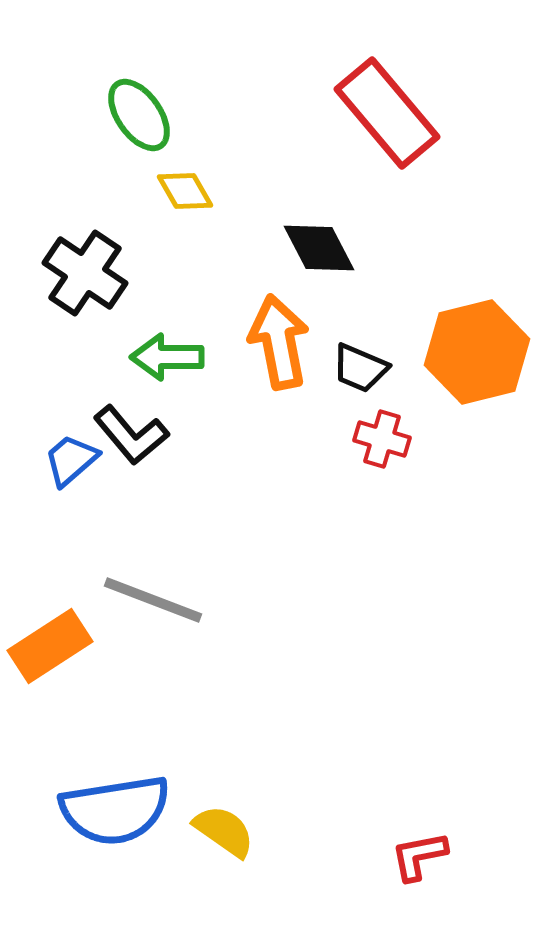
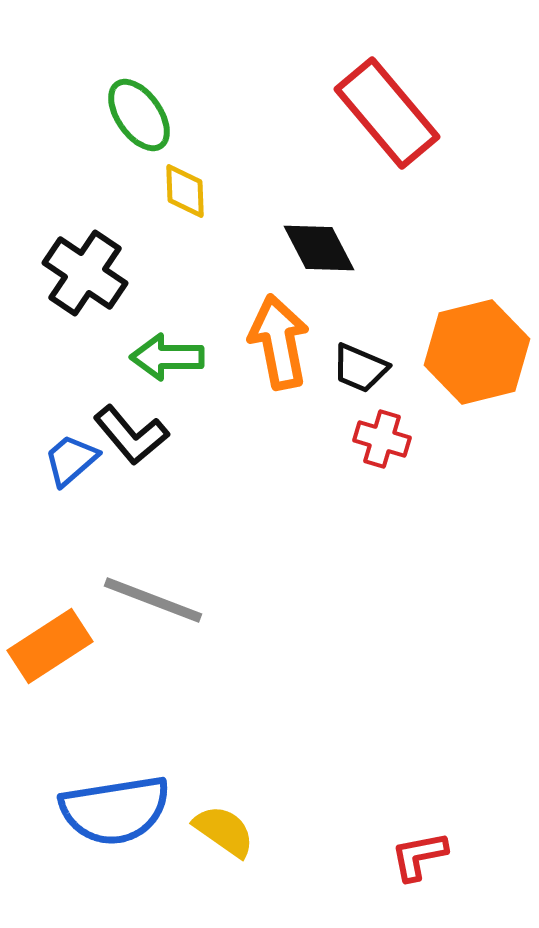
yellow diamond: rotated 28 degrees clockwise
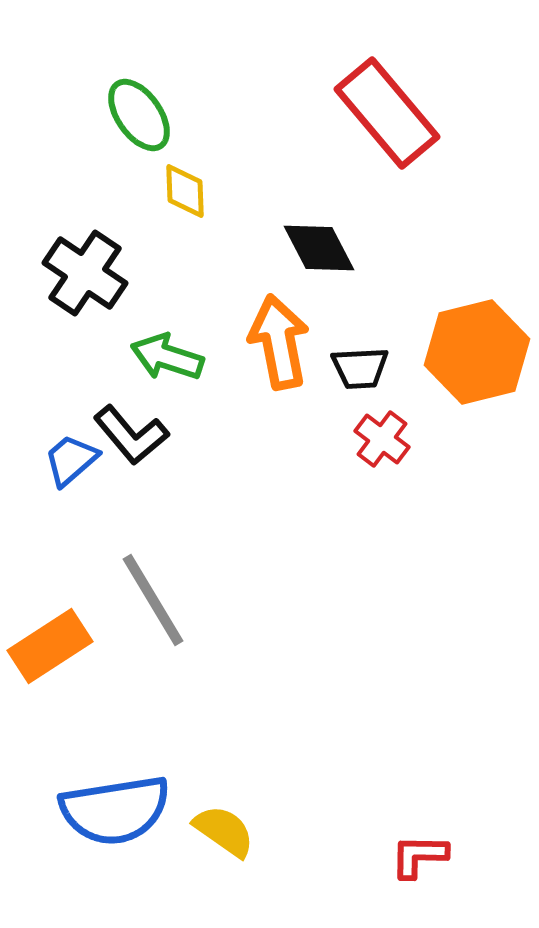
green arrow: rotated 18 degrees clockwise
black trapezoid: rotated 26 degrees counterclockwise
red cross: rotated 20 degrees clockwise
gray line: rotated 38 degrees clockwise
red L-shape: rotated 12 degrees clockwise
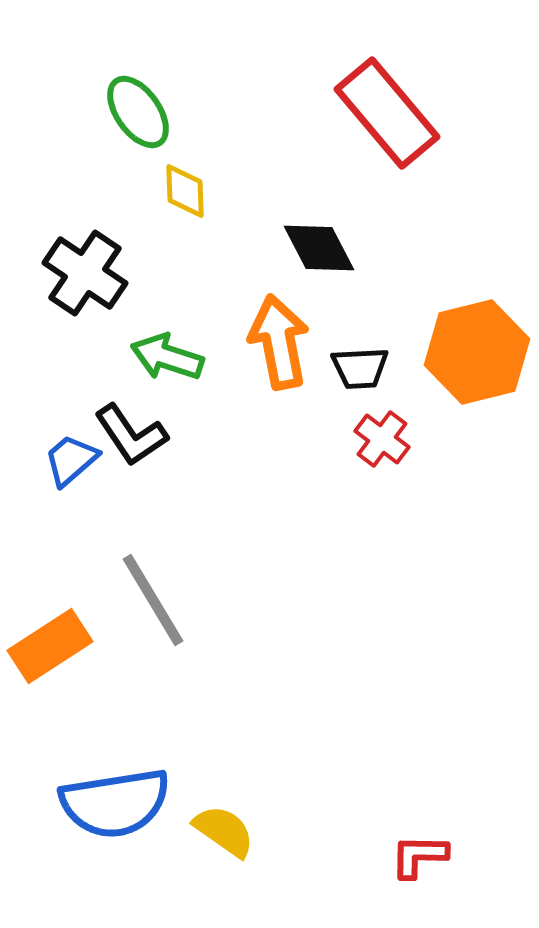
green ellipse: moved 1 px left, 3 px up
black L-shape: rotated 6 degrees clockwise
blue semicircle: moved 7 px up
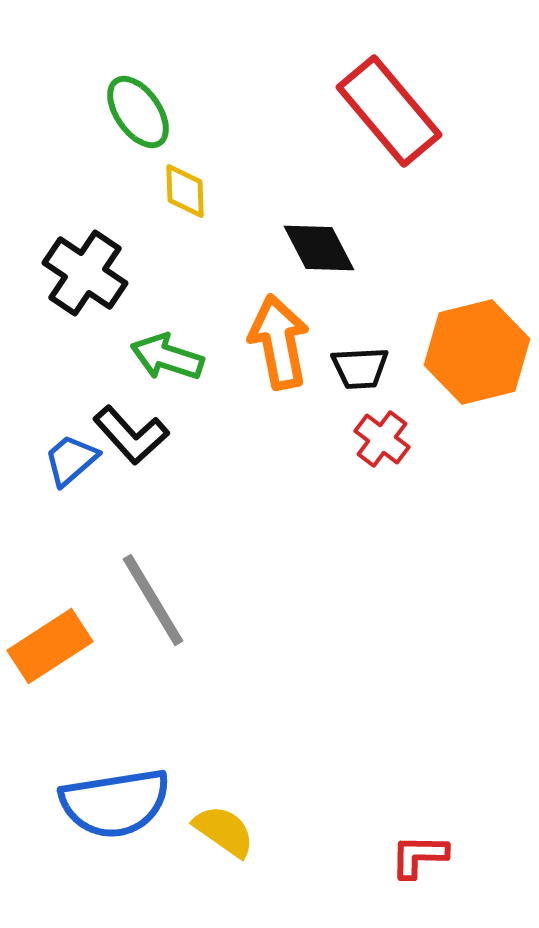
red rectangle: moved 2 px right, 2 px up
black L-shape: rotated 8 degrees counterclockwise
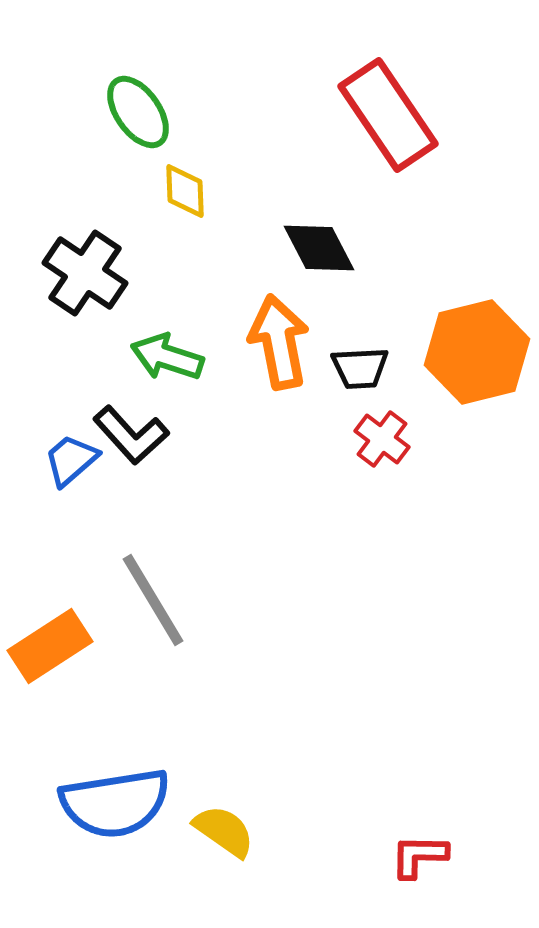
red rectangle: moved 1 px left, 4 px down; rotated 6 degrees clockwise
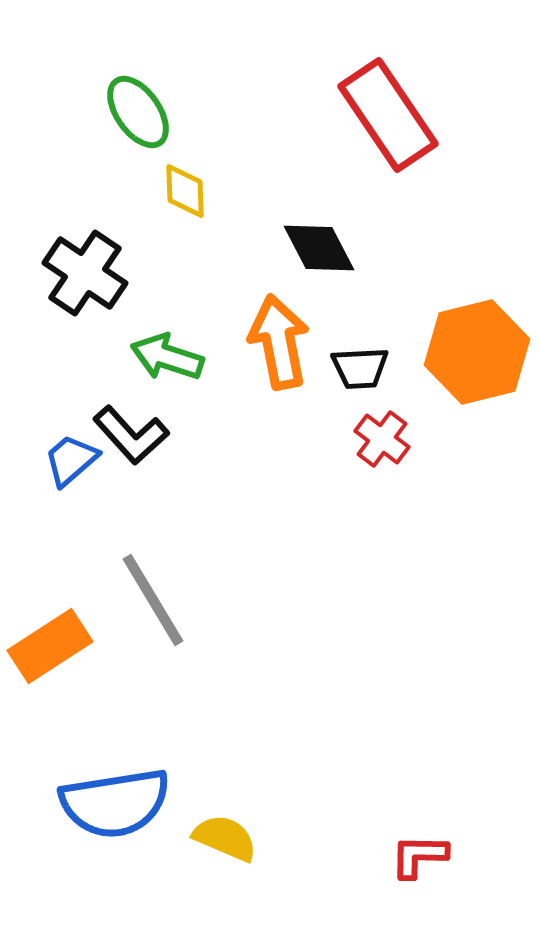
yellow semicircle: moved 1 px right, 7 px down; rotated 12 degrees counterclockwise
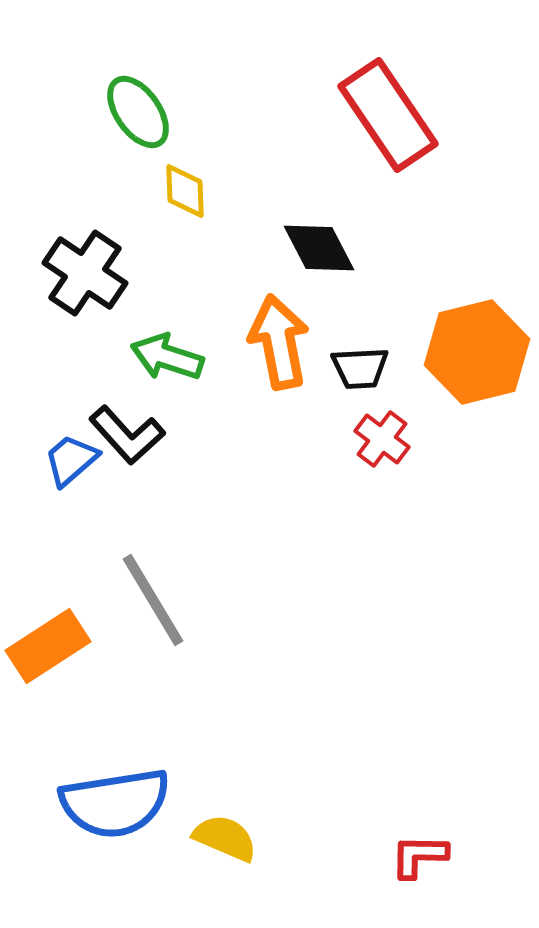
black L-shape: moved 4 px left
orange rectangle: moved 2 px left
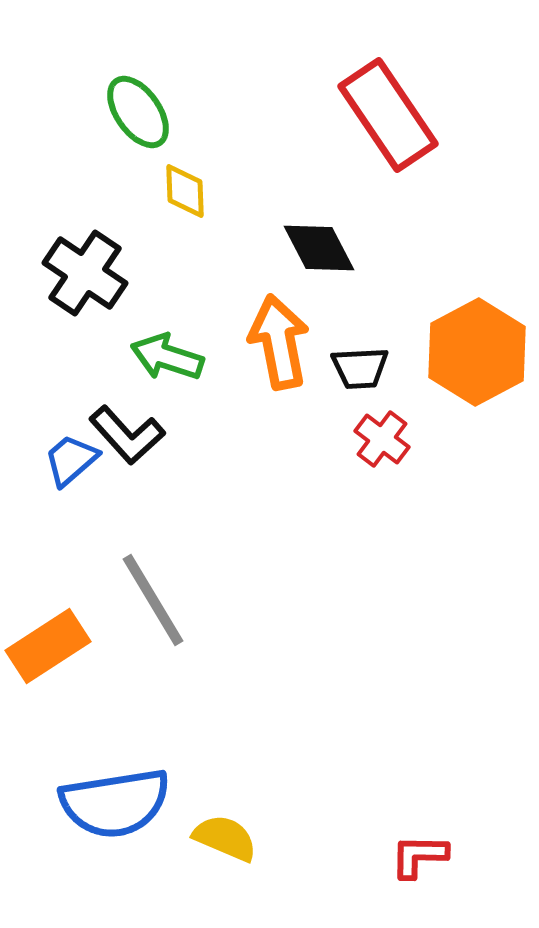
orange hexagon: rotated 14 degrees counterclockwise
